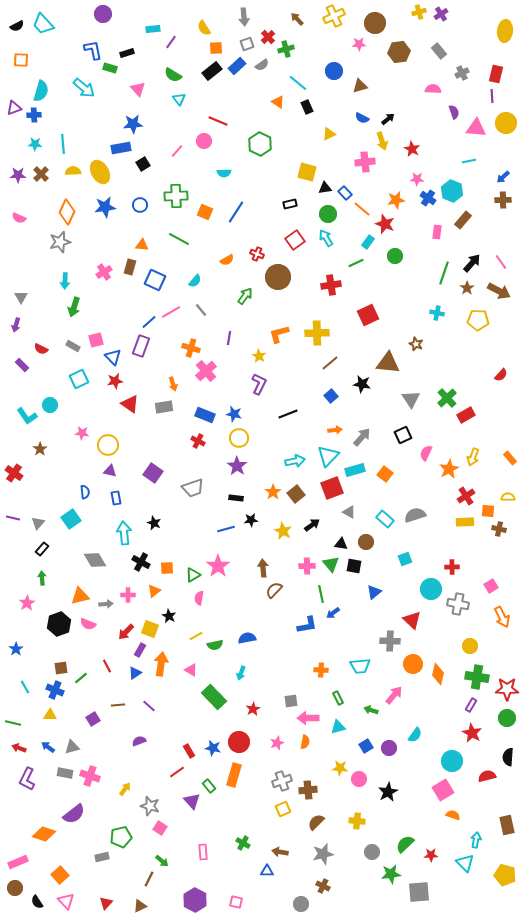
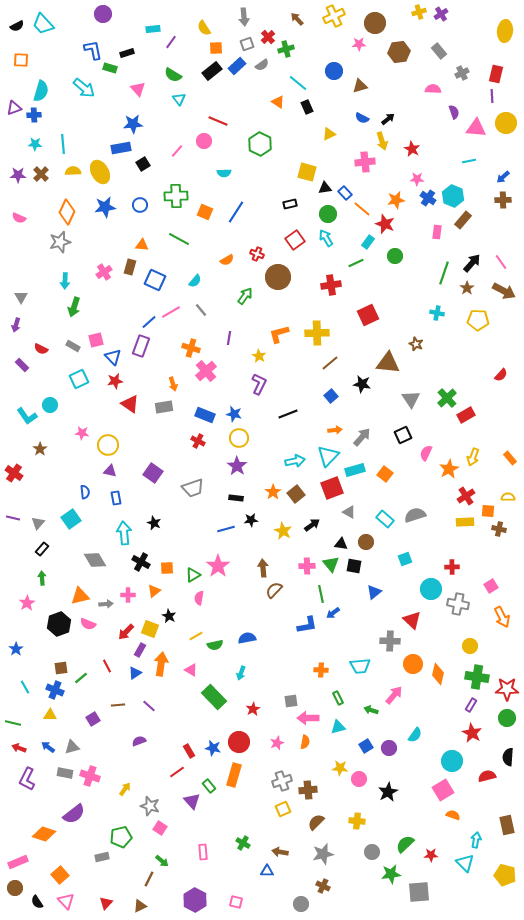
cyan hexagon at (452, 191): moved 1 px right, 5 px down
brown arrow at (499, 291): moved 5 px right
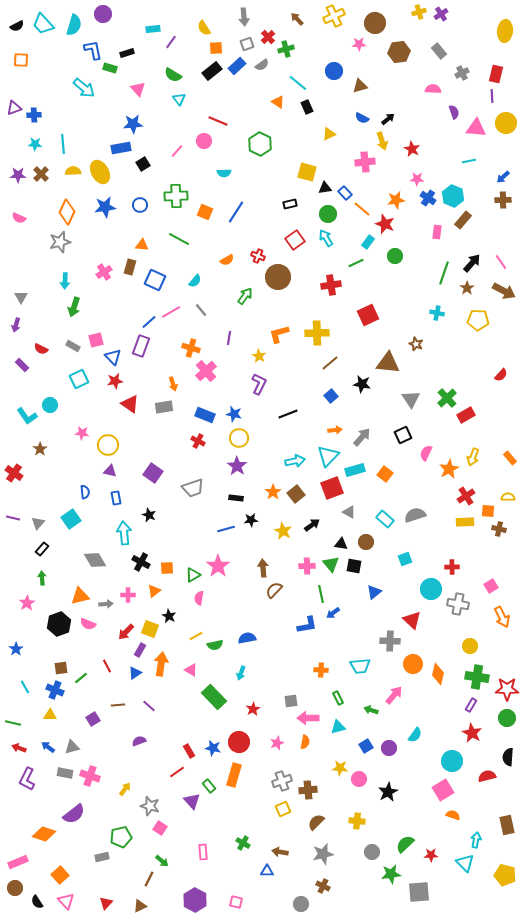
cyan semicircle at (41, 91): moved 33 px right, 66 px up
red cross at (257, 254): moved 1 px right, 2 px down
black star at (154, 523): moved 5 px left, 8 px up
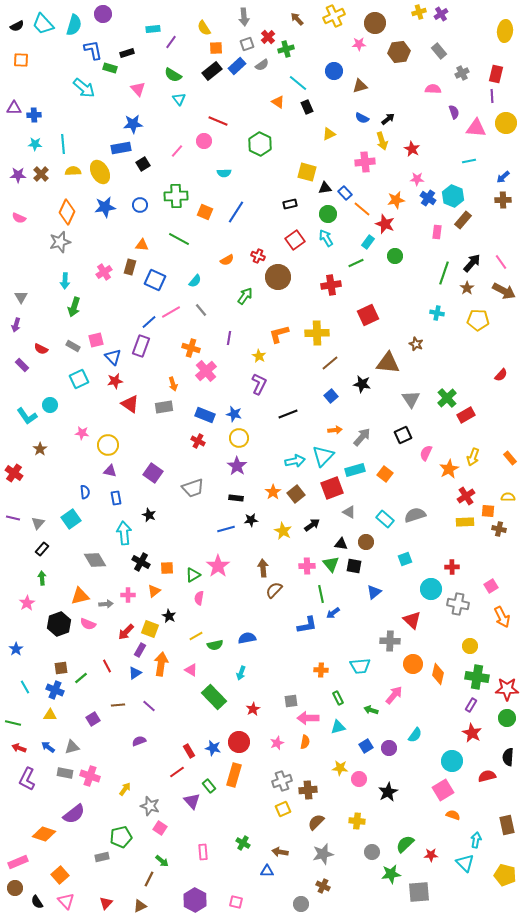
purple triangle at (14, 108): rotated 21 degrees clockwise
cyan triangle at (328, 456): moved 5 px left
